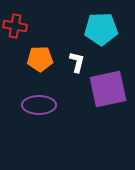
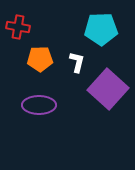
red cross: moved 3 px right, 1 px down
purple square: rotated 36 degrees counterclockwise
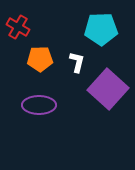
red cross: rotated 20 degrees clockwise
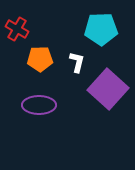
red cross: moved 1 px left, 2 px down
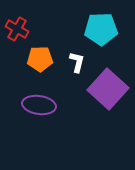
purple ellipse: rotated 8 degrees clockwise
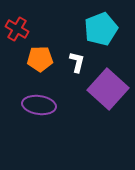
cyan pentagon: rotated 20 degrees counterclockwise
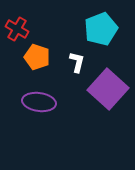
orange pentagon: moved 3 px left, 2 px up; rotated 20 degrees clockwise
purple ellipse: moved 3 px up
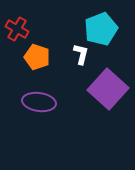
white L-shape: moved 4 px right, 8 px up
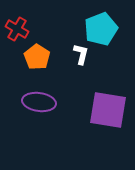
orange pentagon: rotated 15 degrees clockwise
purple square: moved 21 px down; rotated 33 degrees counterclockwise
